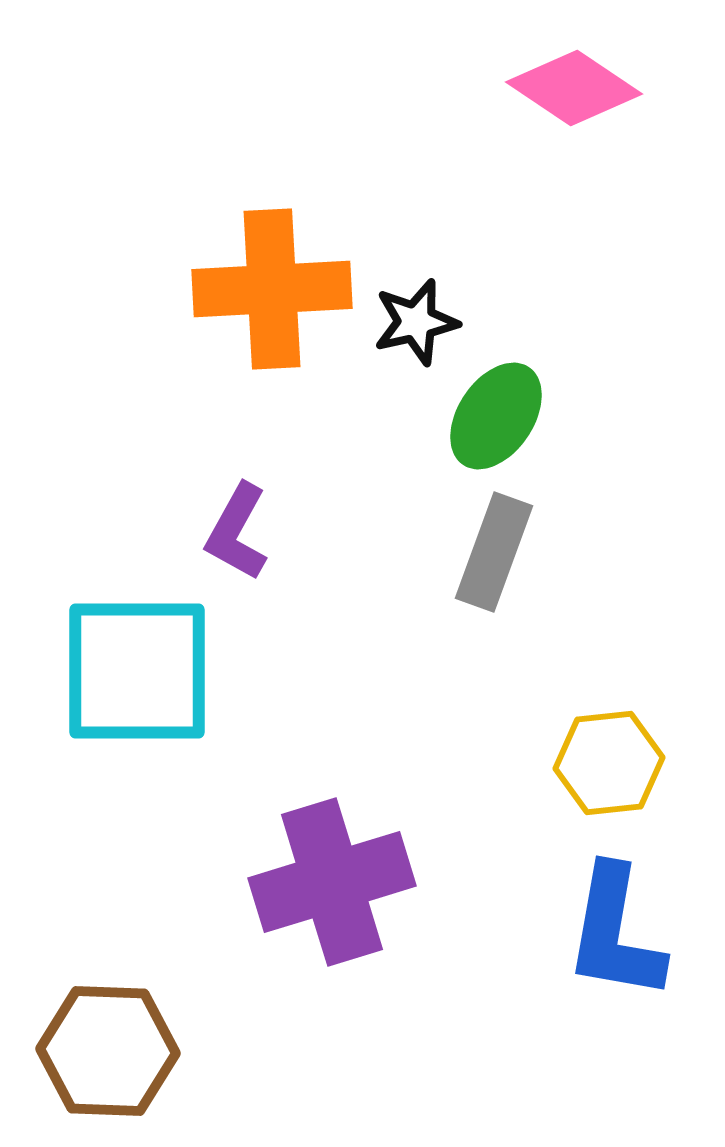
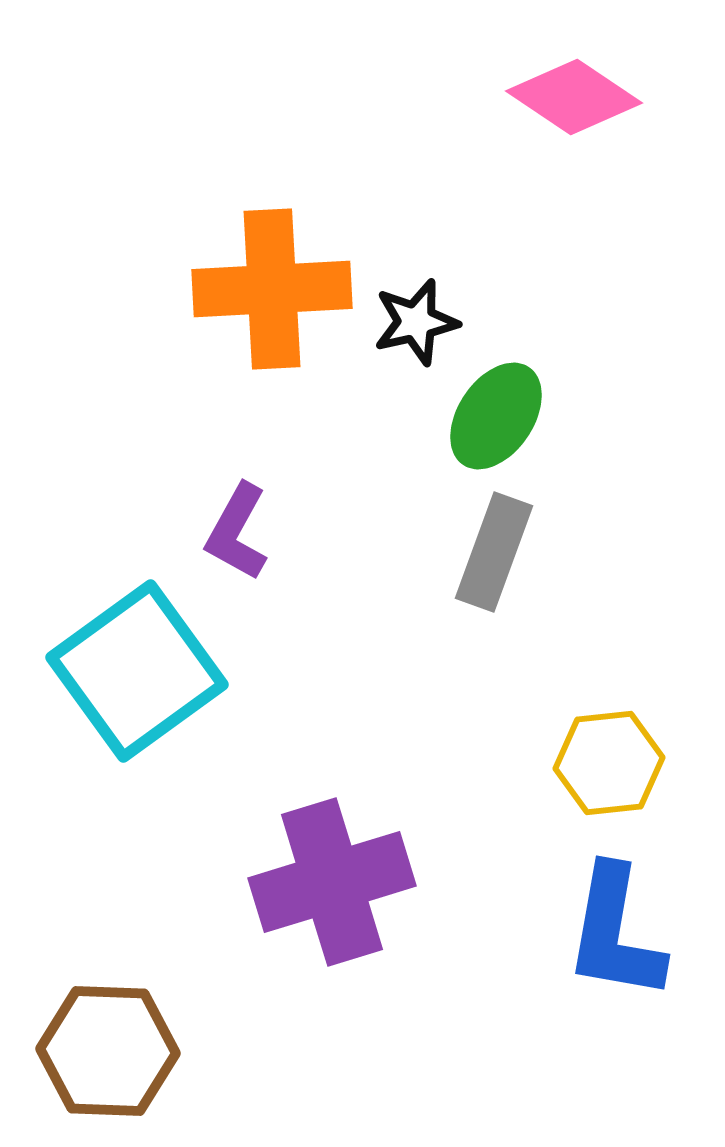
pink diamond: moved 9 px down
cyan square: rotated 36 degrees counterclockwise
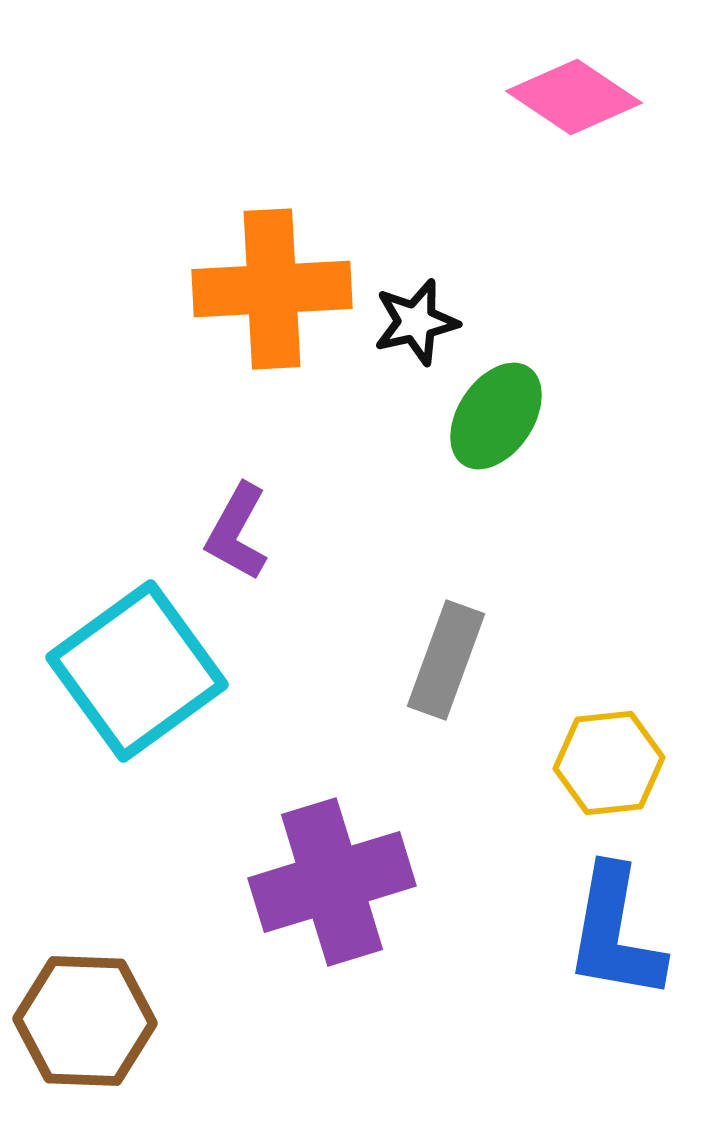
gray rectangle: moved 48 px left, 108 px down
brown hexagon: moved 23 px left, 30 px up
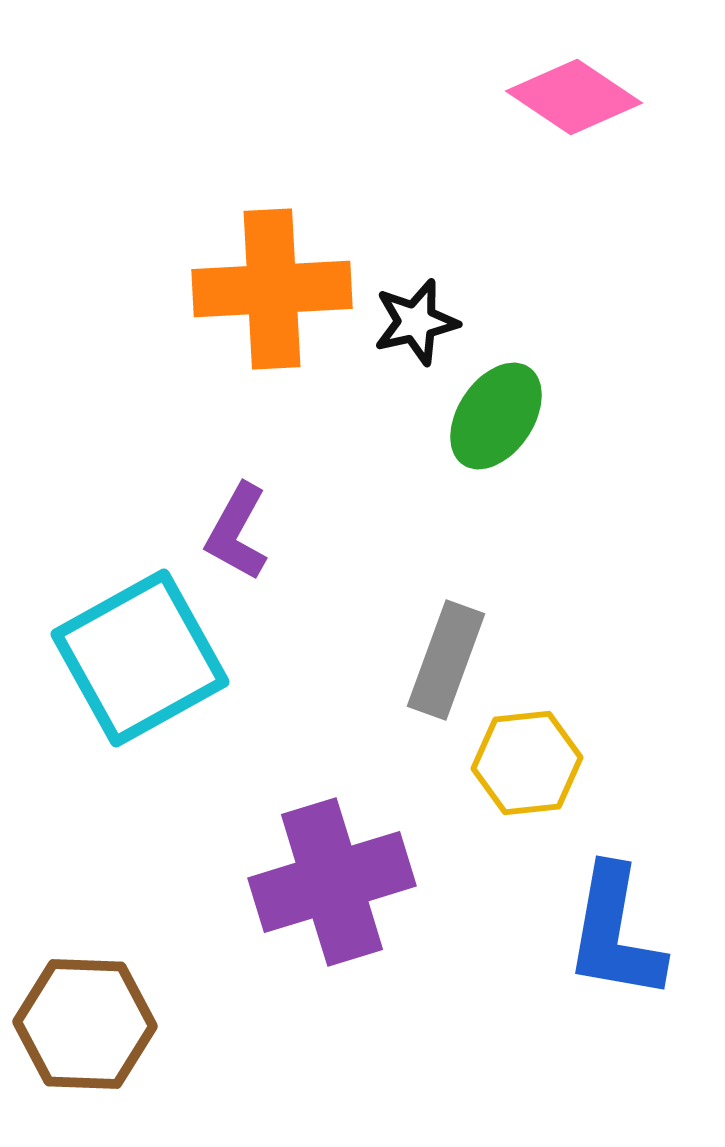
cyan square: moved 3 px right, 13 px up; rotated 7 degrees clockwise
yellow hexagon: moved 82 px left
brown hexagon: moved 3 px down
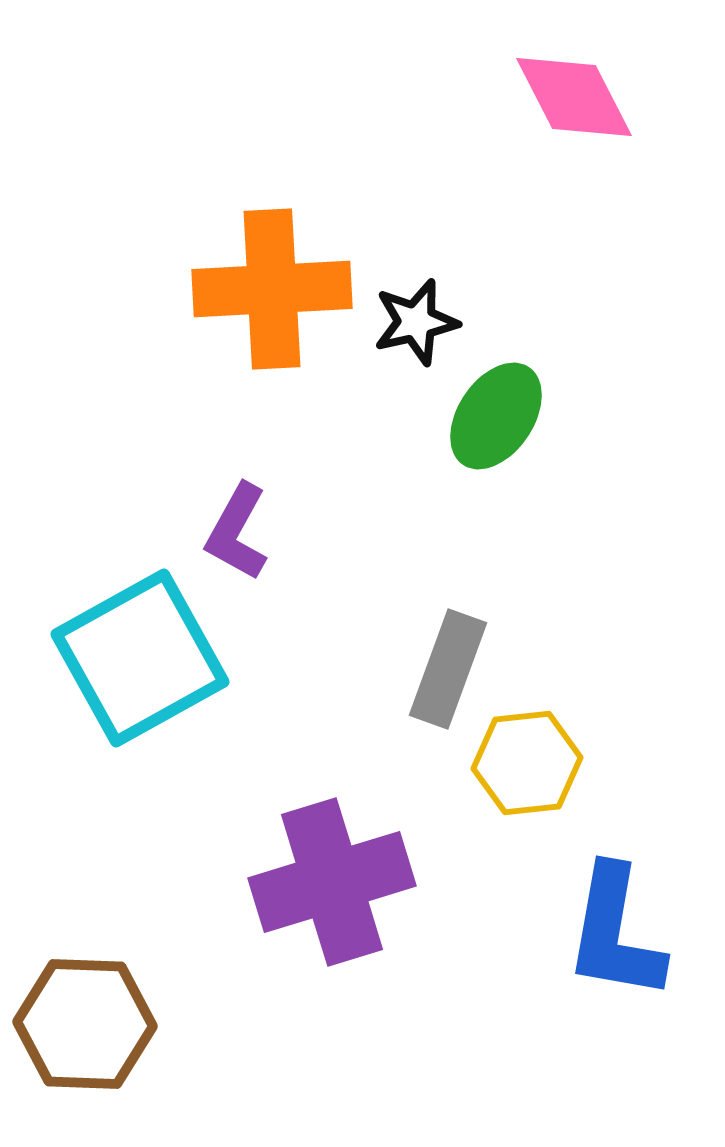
pink diamond: rotated 29 degrees clockwise
gray rectangle: moved 2 px right, 9 px down
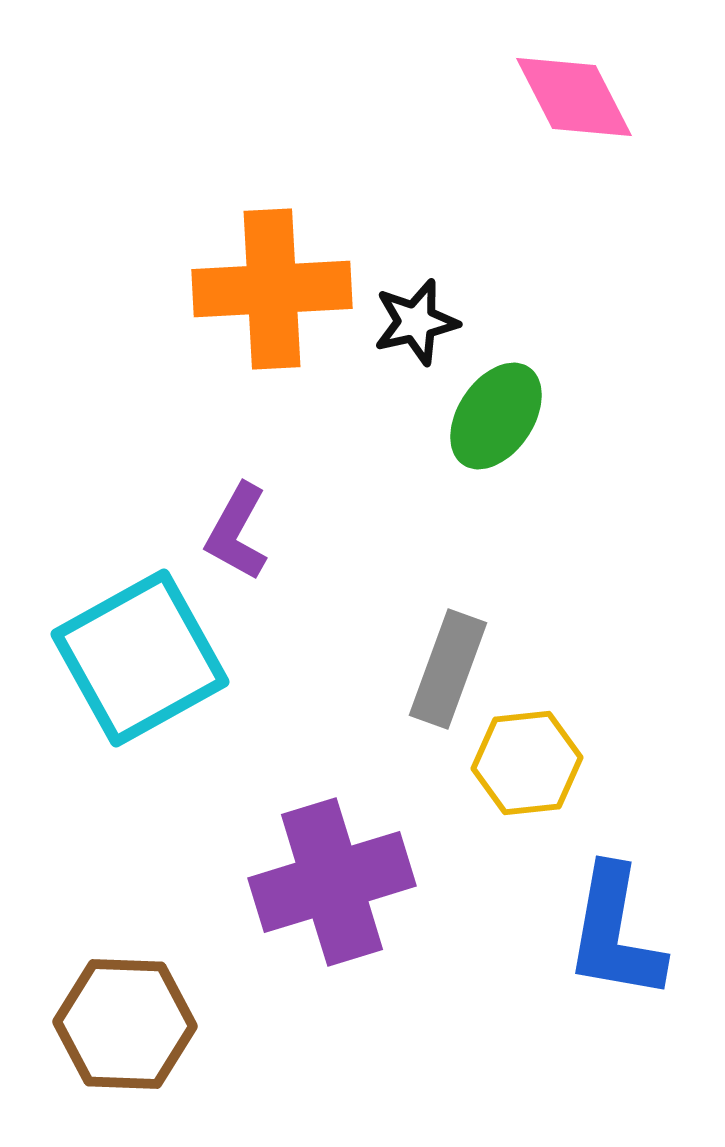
brown hexagon: moved 40 px right
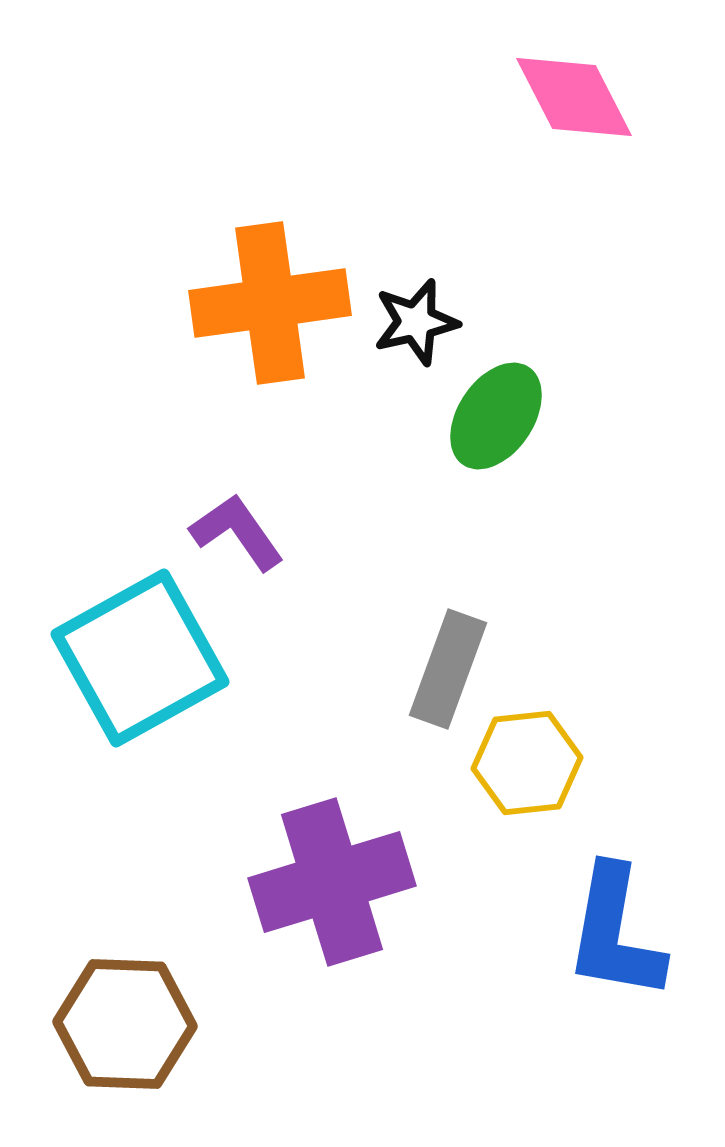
orange cross: moved 2 px left, 14 px down; rotated 5 degrees counterclockwise
purple L-shape: rotated 116 degrees clockwise
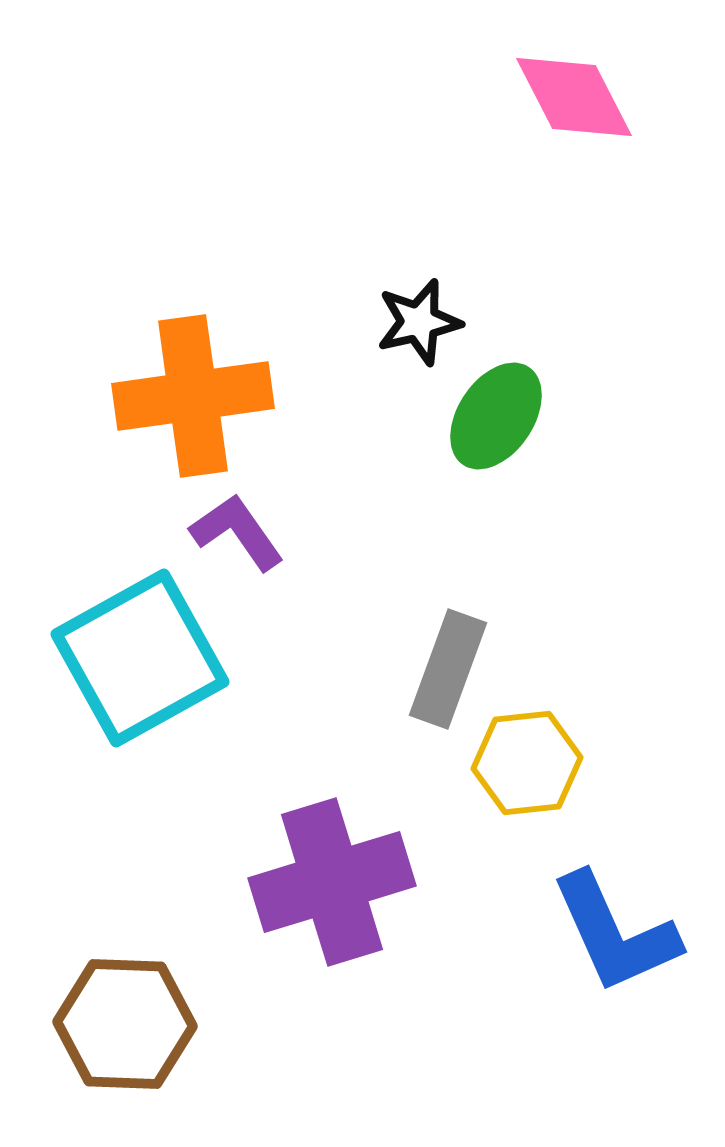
orange cross: moved 77 px left, 93 px down
black star: moved 3 px right
blue L-shape: rotated 34 degrees counterclockwise
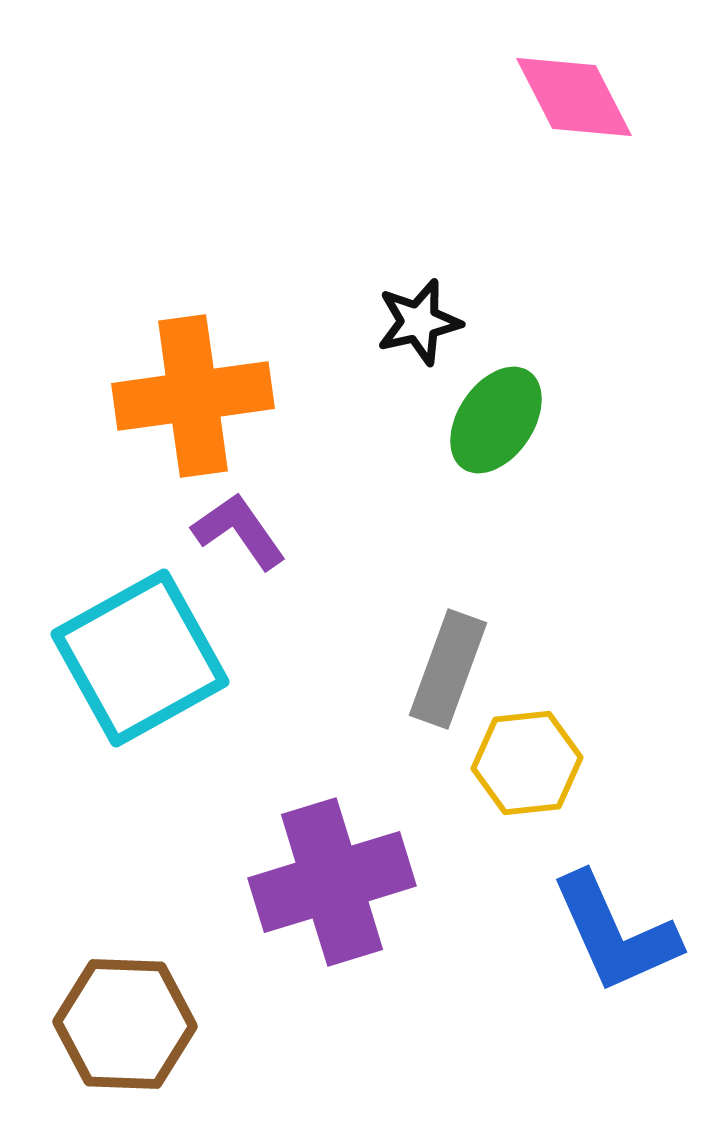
green ellipse: moved 4 px down
purple L-shape: moved 2 px right, 1 px up
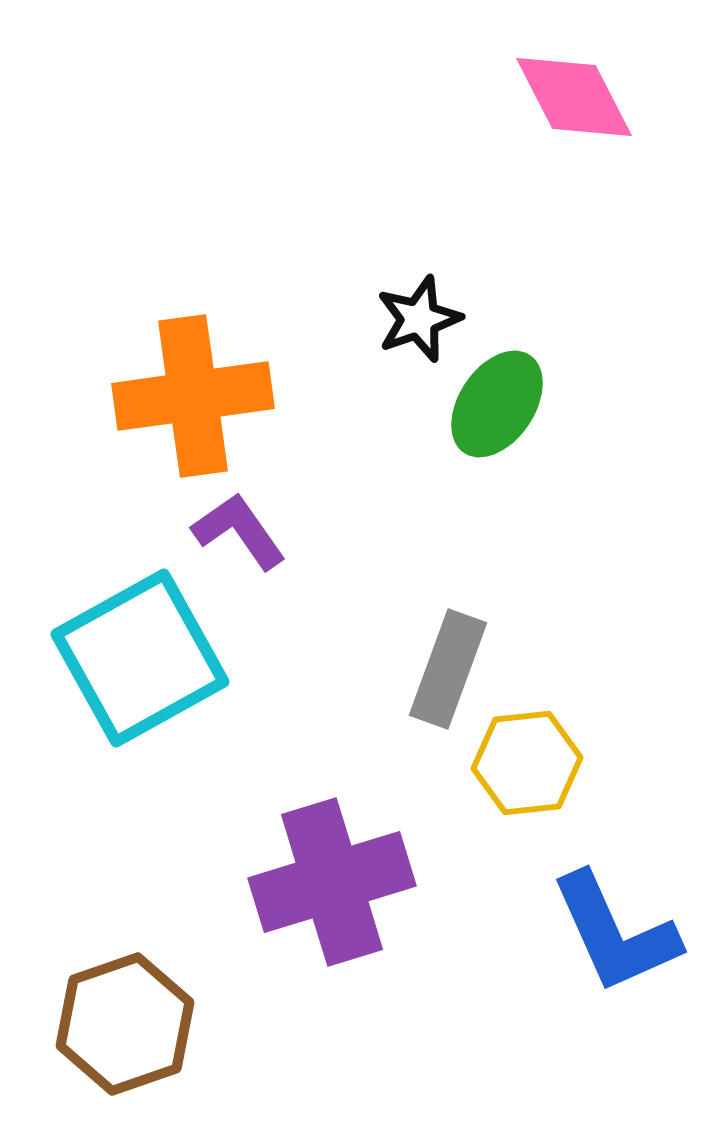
black star: moved 3 px up; rotated 6 degrees counterclockwise
green ellipse: moved 1 px right, 16 px up
brown hexagon: rotated 21 degrees counterclockwise
